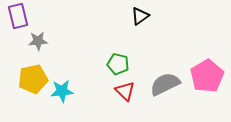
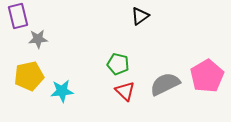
gray star: moved 2 px up
yellow pentagon: moved 4 px left, 3 px up
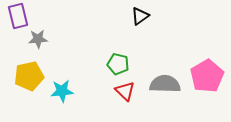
gray semicircle: rotated 28 degrees clockwise
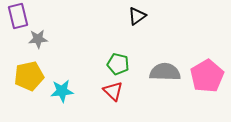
black triangle: moved 3 px left
gray semicircle: moved 12 px up
red triangle: moved 12 px left
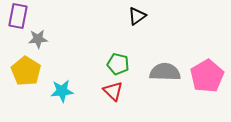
purple rectangle: rotated 25 degrees clockwise
yellow pentagon: moved 3 px left, 5 px up; rotated 28 degrees counterclockwise
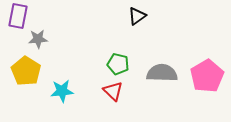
gray semicircle: moved 3 px left, 1 px down
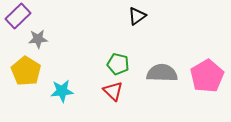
purple rectangle: rotated 35 degrees clockwise
